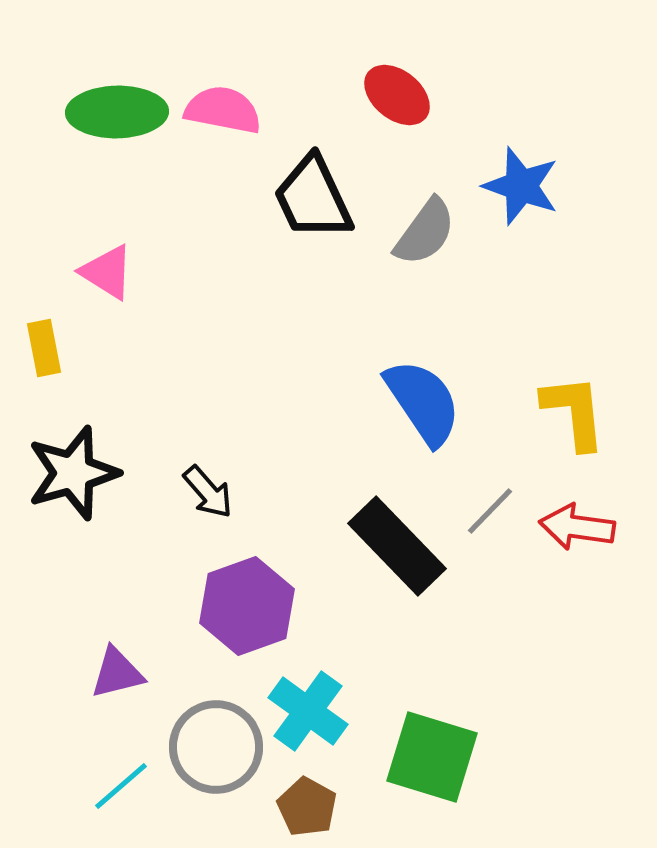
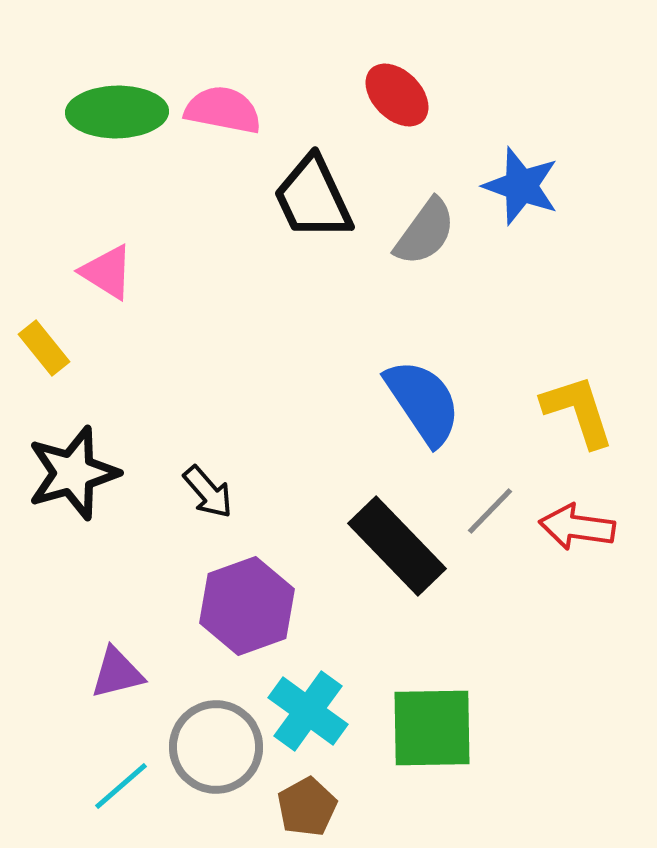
red ellipse: rotated 6 degrees clockwise
yellow rectangle: rotated 28 degrees counterclockwise
yellow L-shape: moved 4 px right, 1 px up; rotated 12 degrees counterclockwise
green square: moved 29 px up; rotated 18 degrees counterclockwise
brown pentagon: rotated 14 degrees clockwise
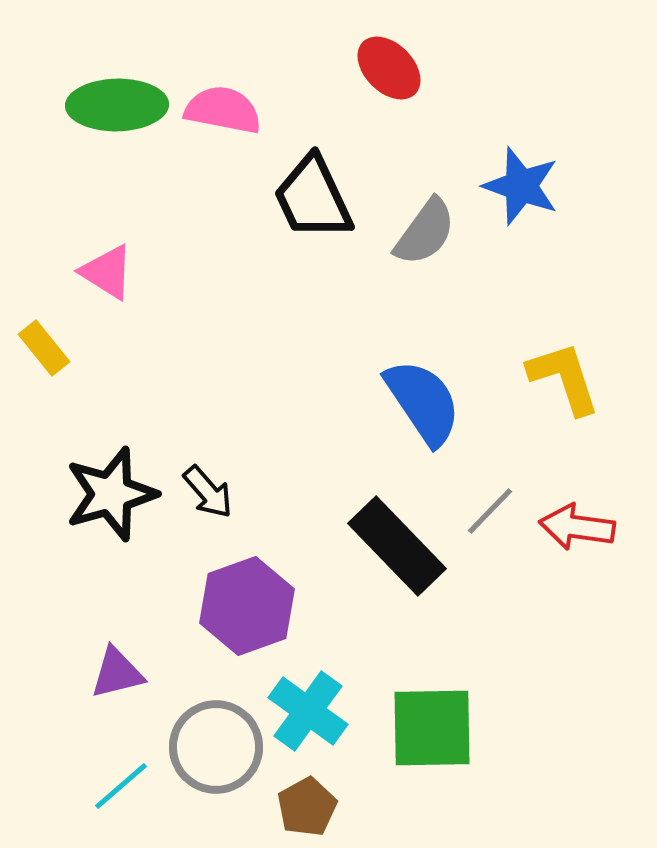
red ellipse: moved 8 px left, 27 px up
green ellipse: moved 7 px up
yellow L-shape: moved 14 px left, 33 px up
black star: moved 38 px right, 21 px down
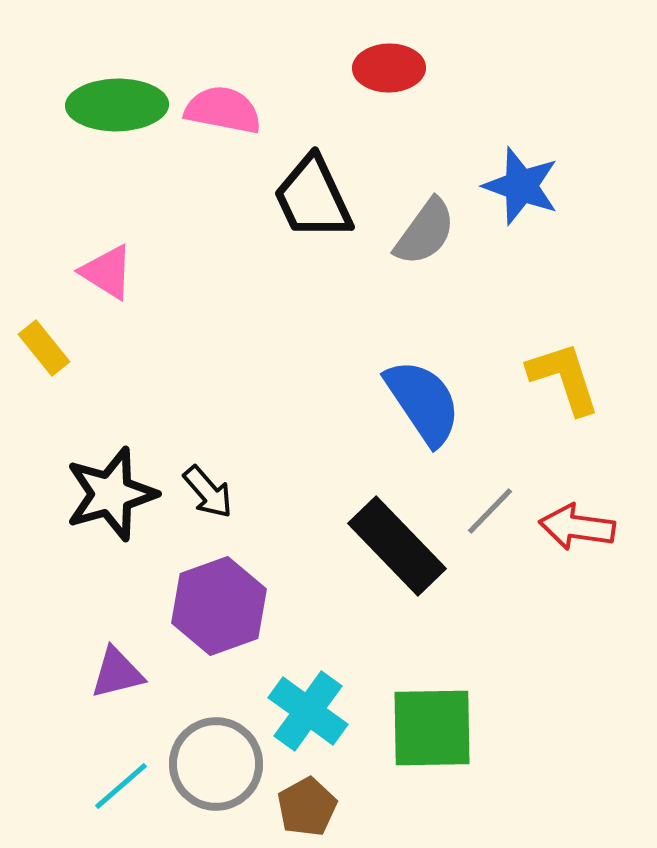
red ellipse: rotated 46 degrees counterclockwise
purple hexagon: moved 28 px left
gray circle: moved 17 px down
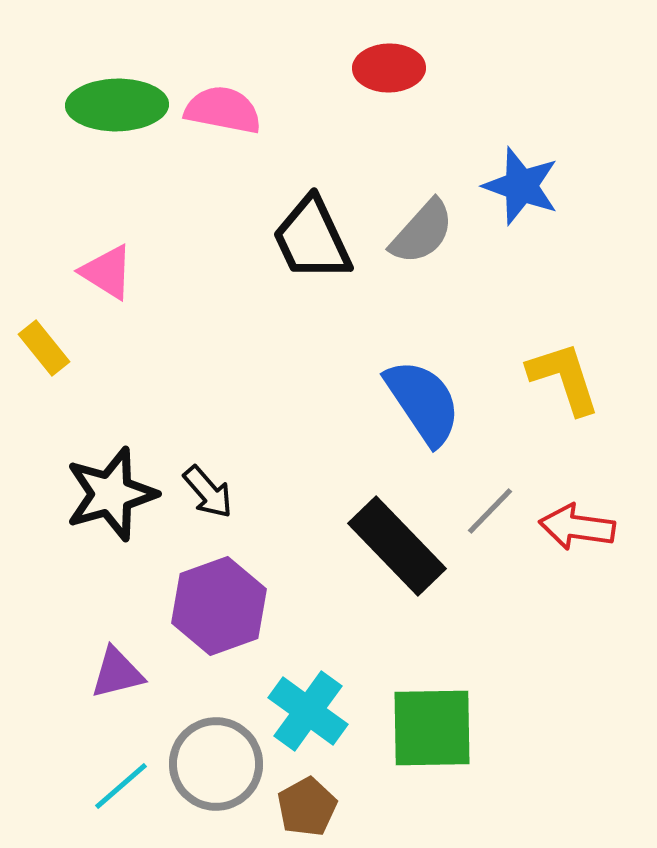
black trapezoid: moved 1 px left, 41 px down
gray semicircle: moved 3 px left; rotated 6 degrees clockwise
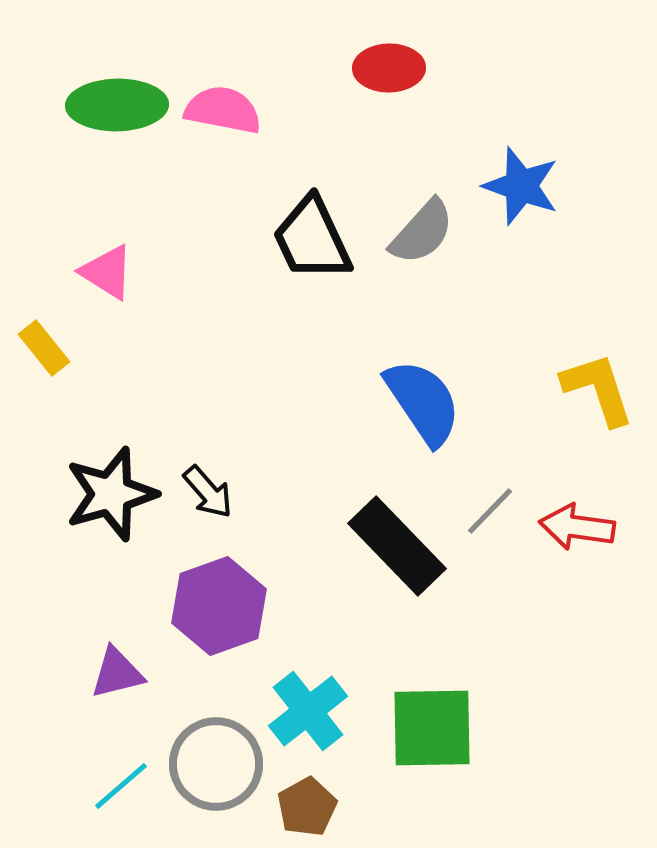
yellow L-shape: moved 34 px right, 11 px down
cyan cross: rotated 16 degrees clockwise
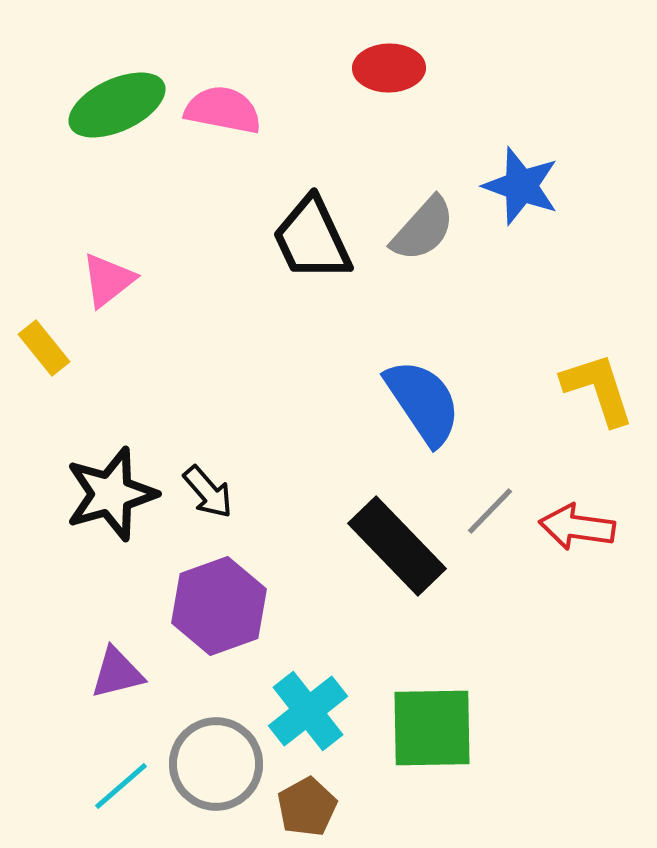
green ellipse: rotated 24 degrees counterclockwise
gray semicircle: moved 1 px right, 3 px up
pink triangle: moved 1 px right, 8 px down; rotated 50 degrees clockwise
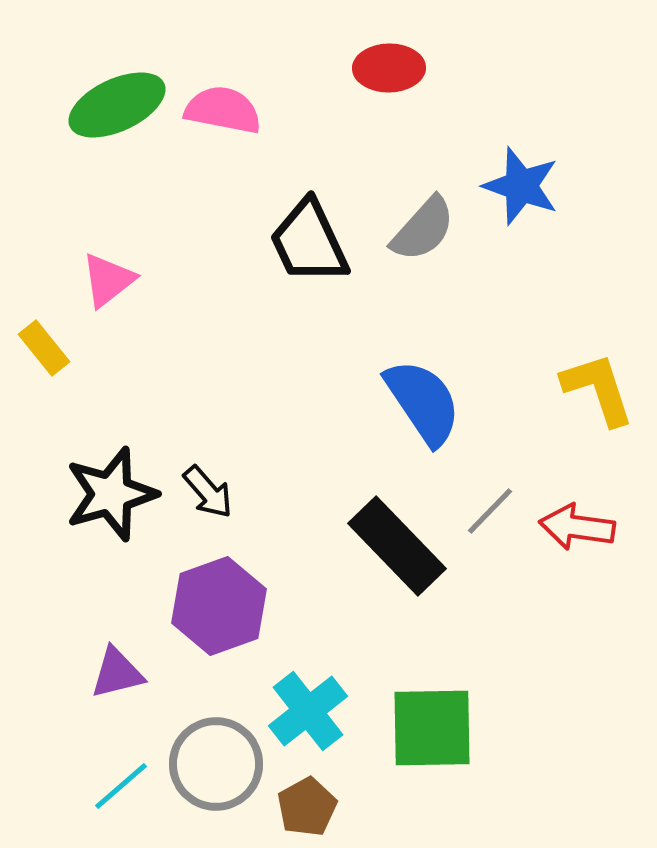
black trapezoid: moved 3 px left, 3 px down
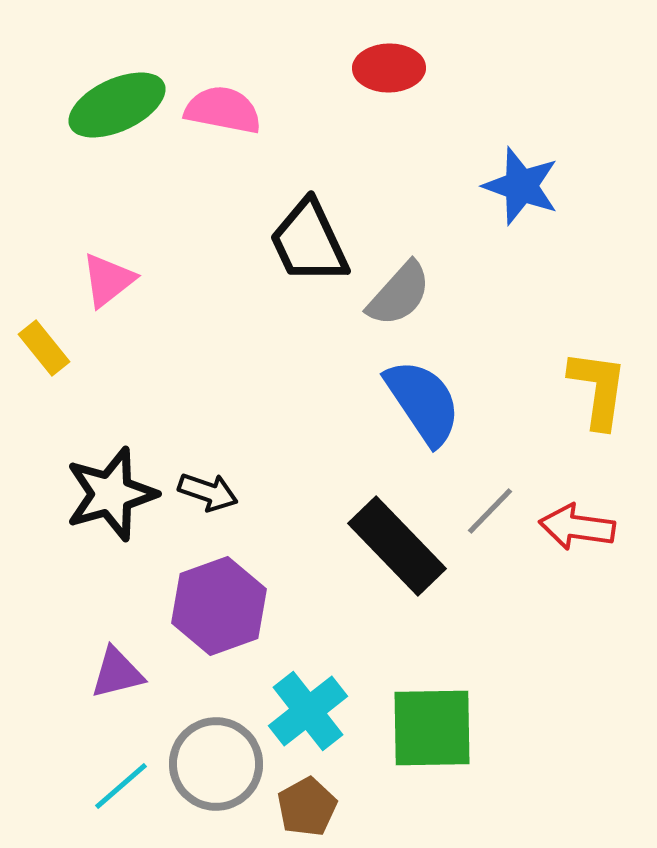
gray semicircle: moved 24 px left, 65 px down
yellow L-shape: rotated 26 degrees clockwise
black arrow: rotated 30 degrees counterclockwise
